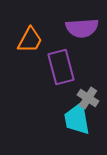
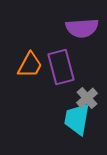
orange trapezoid: moved 25 px down
gray cross: moved 1 px left; rotated 15 degrees clockwise
cyan trapezoid: rotated 20 degrees clockwise
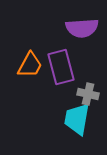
gray cross: moved 1 px right, 4 px up; rotated 35 degrees counterclockwise
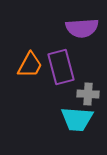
gray cross: rotated 10 degrees counterclockwise
cyan trapezoid: rotated 96 degrees counterclockwise
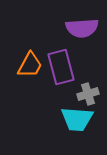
gray cross: rotated 20 degrees counterclockwise
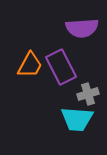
purple rectangle: rotated 12 degrees counterclockwise
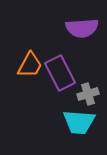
purple rectangle: moved 1 px left, 6 px down
cyan trapezoid: moved 2 px right, 3 px down
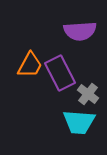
purple semicircle: moved 2 px left, 3 px down
gray cross: rotated 35 degrees counterclockwise
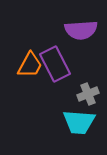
purple semicircle: moved 1 px right, 1 px up
purple rectangle: moved 5 px left, 9 px up
gray cross: rotated 30 degrees clockwise
